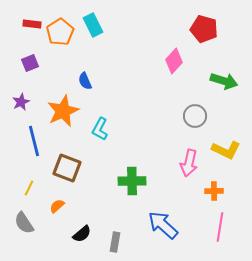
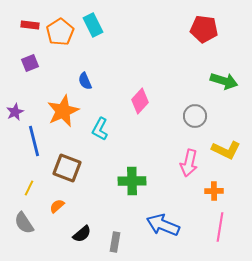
red rectangle: moved 2 px left, 1 px down
red pentagon: rotated 8 degrees counterclockwise
pink diamond: moved 34 px left, 40 px down
purple star: moved 6 px left, 10 px down
blue arrow: rotated 20 degrees counterclockwise
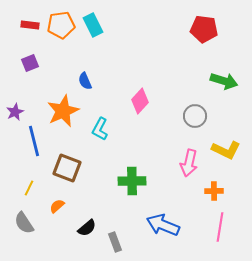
orange pentagon: moved 1 px right, 7 px up; rotated 24 degrees clockwise
black semicircle: moved 5 px right, 6 px up
gray rectangle: rotated 30 degrees counterclockwise
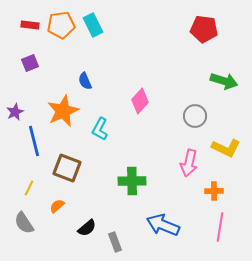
yellow L-shape: moved 2 px up
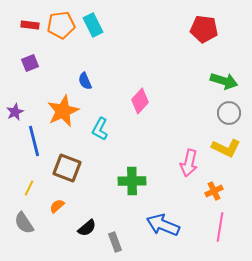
gray circle: moved 34 px right, 3 px up
orange cross: rotated 24 degrees counterclockwise
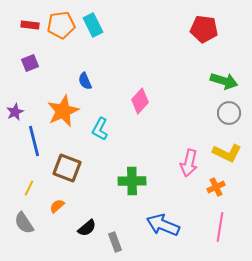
yellow L-shape: moved 1 px right, 5 px down
orange cross: moved 2 px right, 4 px up
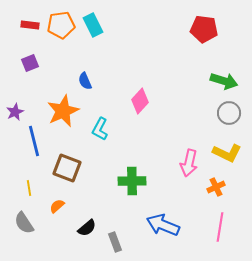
yellow line: rotated 35 degrees counterclockwise
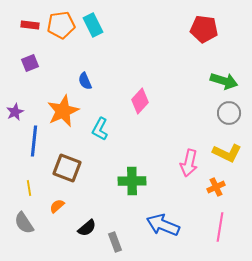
blue line: rotated 20 degrees clockwise
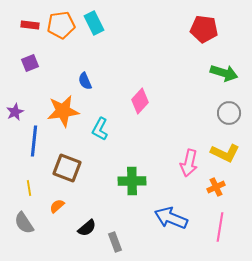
cyan rectangle: moved 1 px right, 2 px up
green arrow: moved 8 px up
orange star: rotated 16 degrees clockwise
yellow L-shape: moved 2 px left
blue arrow: moved 8 px right, 7 px up
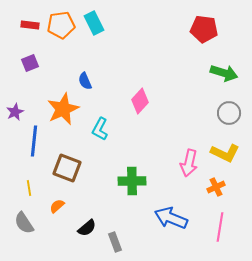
orange star: moved 2 px up; rotated 16 degrees counterclockwise
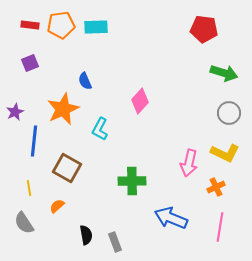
cyan rectangle: moved 2 px right, 4 px down; rotated 65 degrees counterclockwise
brown square: rotated 8 degrees clockwise
black semicircle: moved 1 px left, 7 px down; rotated 60 degrees counterclockwise
